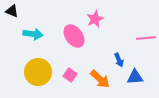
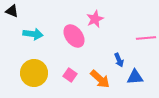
yellow circle: moved 4 px left, 1 px down
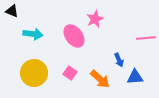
pink square: moved 2 px up
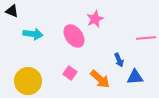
yellow circle: moved 6 px left, 8 px down
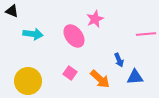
pink line: moved 4 px up
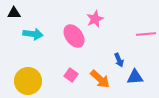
black triangle: moved 2 px right, 2 px down; rotated 24 degrees counterclockwise
pink square: moved 1 px right, 2 px down
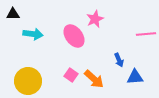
black triangle: moved 1 px left, 1 px down
orange arrow: moved 6 px left
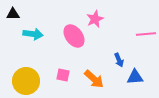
pink square: moved 8 px left; rotated 24 degrees counterclockwise
yellow circle: moved 2 px left
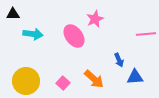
pink square: moved 8 px down; rotated 32 degrees clockwise
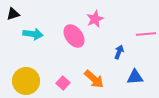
black triangle: rotated 16 degrees counterclockwise
blue arrow: moved 8 px up; rotated 136 degrees counterclockwise
